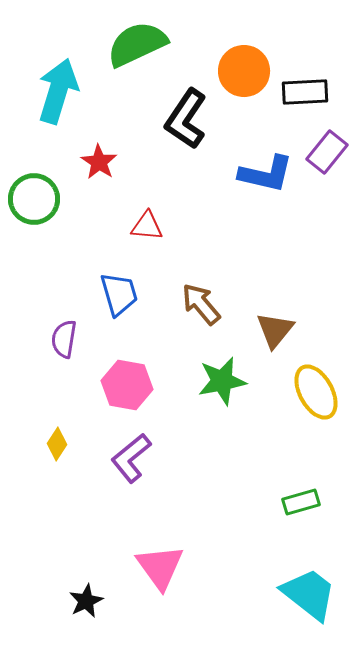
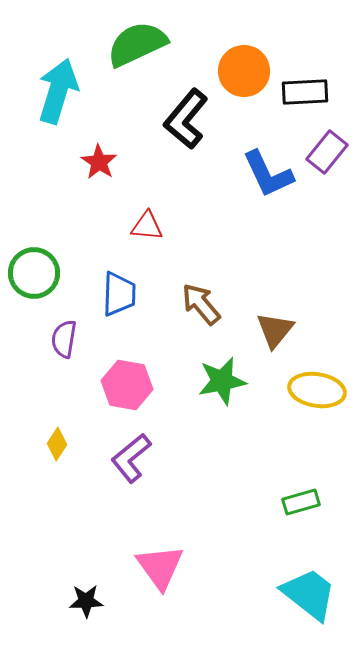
black L-shape: rotated 6 degrees clockwise
blue L-shape: moved 2 px right; rotated 52 degrees clockwise
green circle: moved 74 px down
blue trapezoid: rotated 18 degrees clockwise
yellow ellipse: moved 1 px right, 2 px up; rotated 52 degrees counterclockwise
black star: rotated 24 degrees clockwise
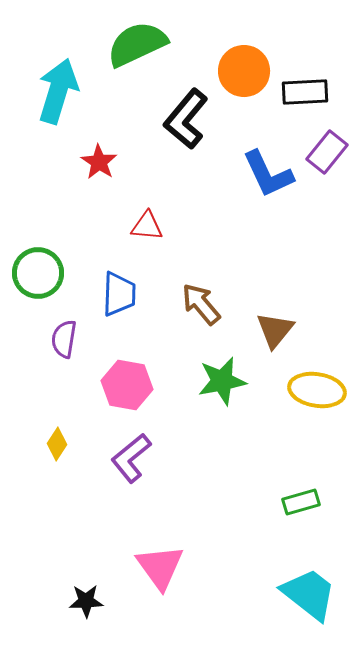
green circle: moved 4 px right
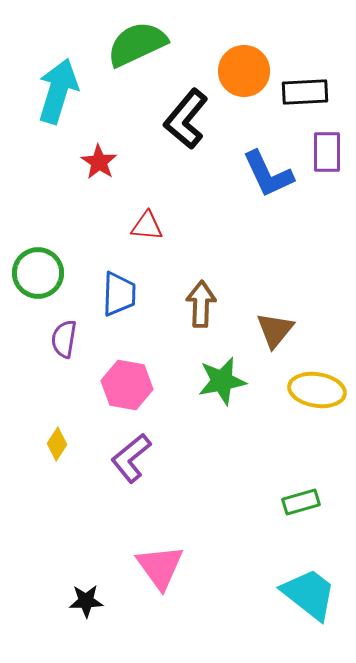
purple rectangle: rotated 39 degrees counterclockwise
brown arrow: rotated 42 degrees clockwise
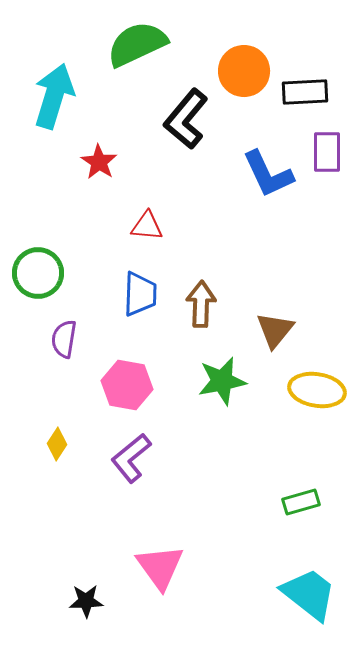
cyan arrow: moved 4 px left, 5 px down
blue trapezoid: moved 21 px right
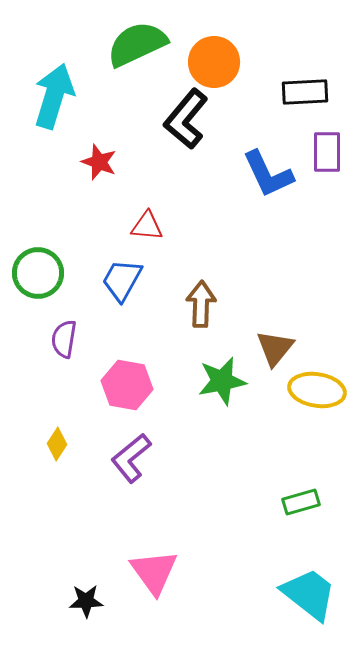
orange circle: moved 30 px left, 9 px up
red star: rotated 12 degrees counterclockwise
blue trapezoid: moved 18 px left, 14 px up; rotated 153 degrees counterclockwise
brown triangle: moved 18 px down
pink triangle: moved 6 px left, 5 px down
